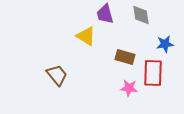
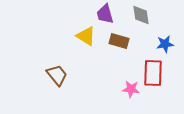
brown rectangle: moved 6 px left, 16 px up
pink star: moved 2 px right, 1 px down
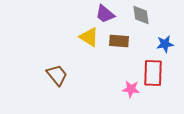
purple trapezoid: rotated 35 degrees counterclockwise
yellow triangle: moved 3 px right, 1 px down
brown rectangle: rotated 12 degrees counterclockwise
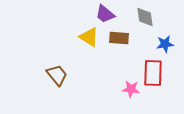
gray diamond: moved 4 px right, 2 px down
brown rectangle: moved 3 px up
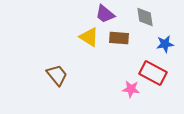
red rectangle: rotated 64 degrees counterclockwise
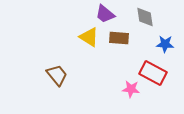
blue star: rotated 12 degrees clockwise
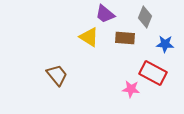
gray diamond: rotated 30 degrees clockwise
brown rectangle: moved 6 px right
